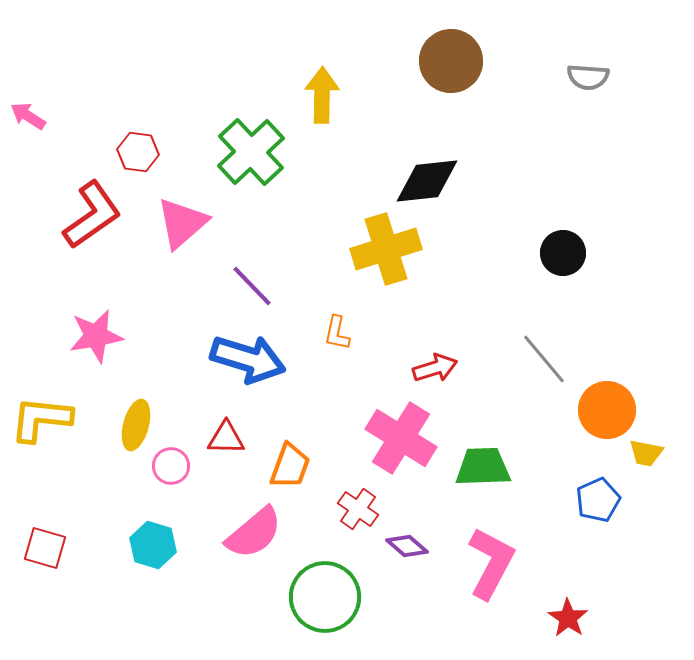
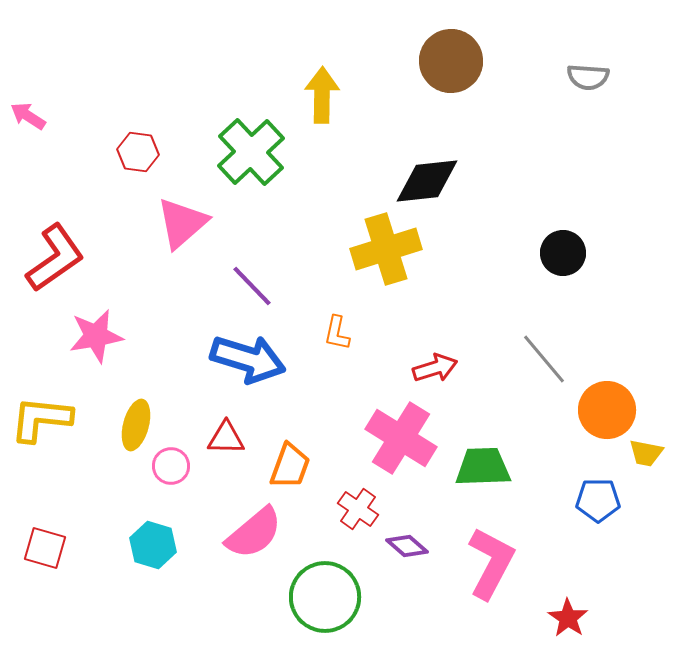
red L-shape: moved 37 px left, 43 px down
blue pentagon: rotated 24 degrees clockwise
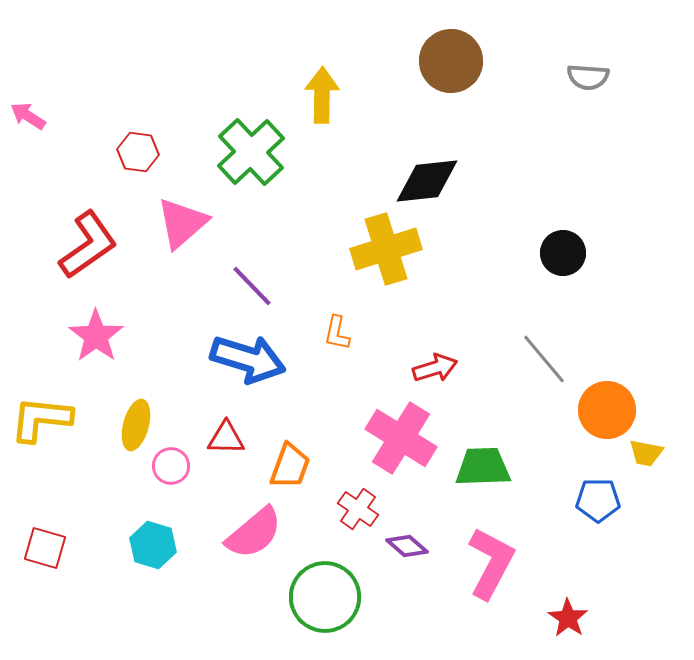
red L-shape: moved 33 px right, 13 px up
pink star: rotated 26 degrees counterclockwise
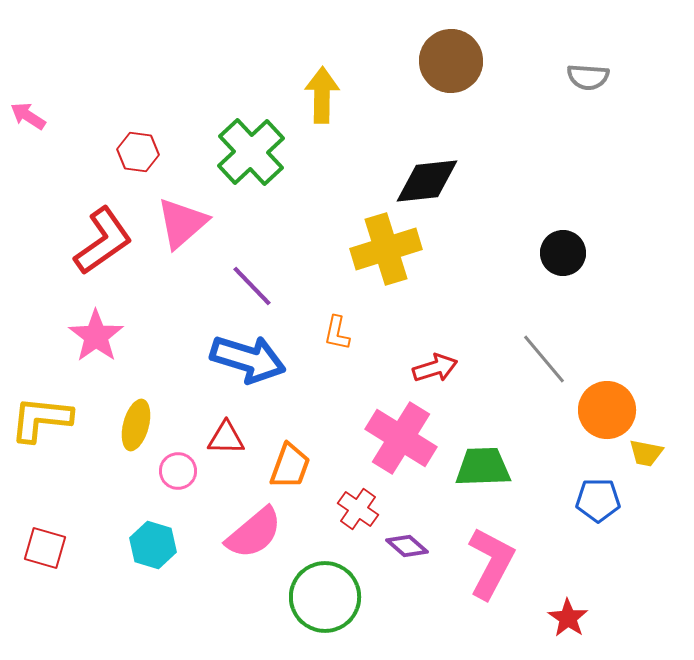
red L-shape: moved 15 px right, 4 px up
pink circle: moved 7 px right, 5 px down
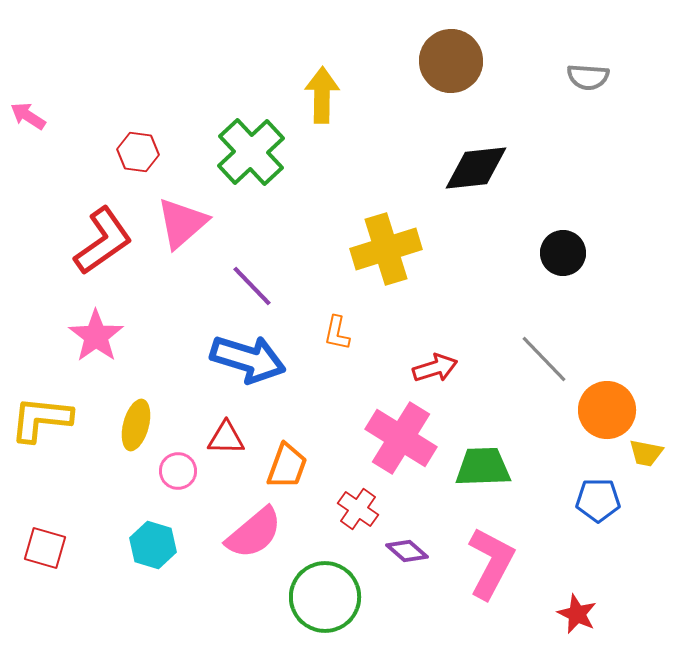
black diamond: moved 49 px right, 13 px up
gray line: rotated 4 degrees counterclockwise
orange trapezoid: moved 3 px left
purple diamond: moved 5 px down
red star: moved 9 px right, 4 px up; rotated 9 degrees counterclockwise
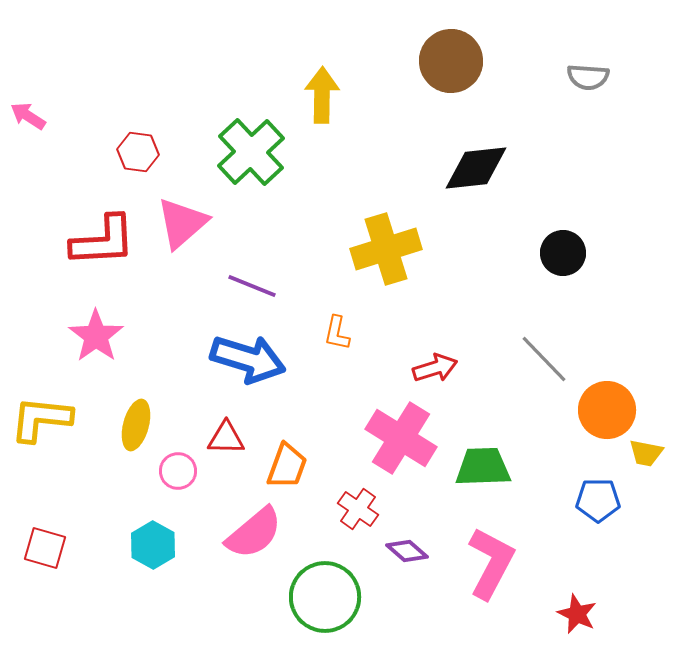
red L-shape: rotated 32 degrees clockwise
purple line: rotated 24 degrees counterclockwise
cyan hexagon: rotated 12 degrees clockwise
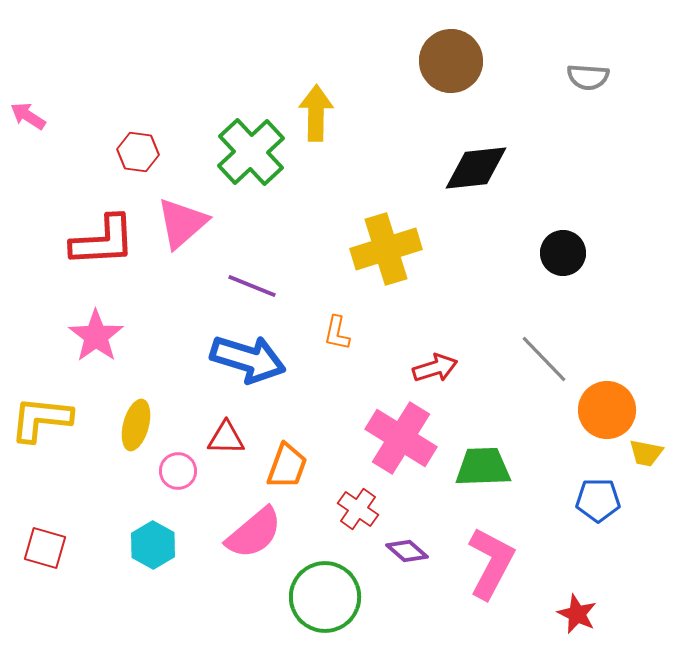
yellow arrow: moved 6 px left, 18 px down
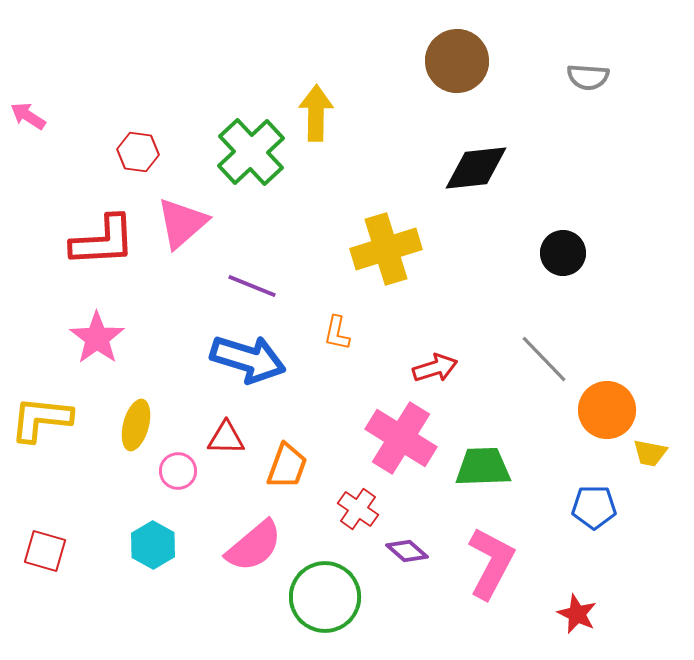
brown circle: moved 6 px right
pink star: moved 1 px right, 2 px down
yellow trapezoid: moved 4 px right
blue pentagon: moved 4 px left, 7 px down
pink semicircle: moved 13 px down
red square: moved 3 px down
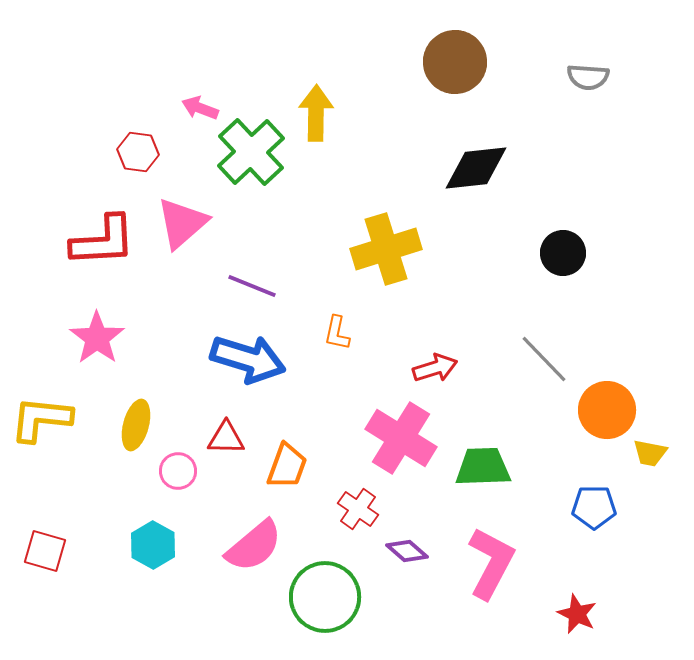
brown circle: moved 2 px left, 1 px down
pink arrow: moved 172 px right, 8 px up; rotated 12 degrees counterclockwise
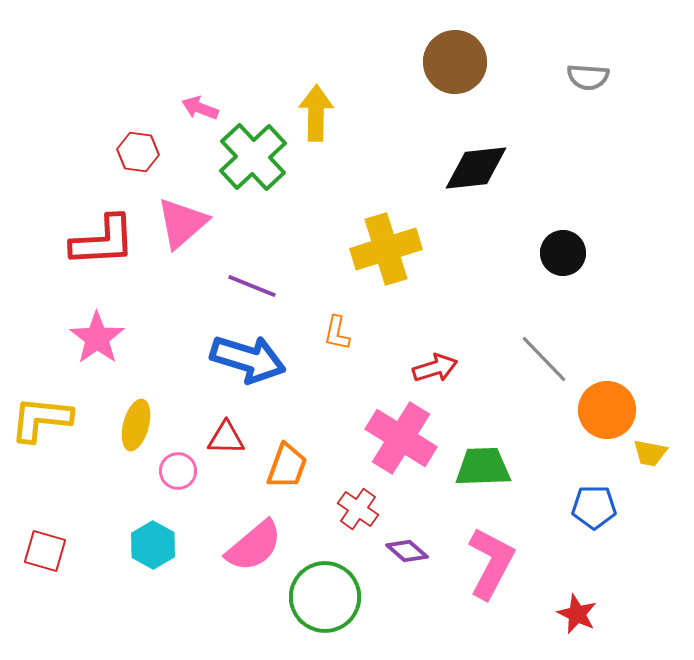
green cross: moved 2 px right, 5 px down
